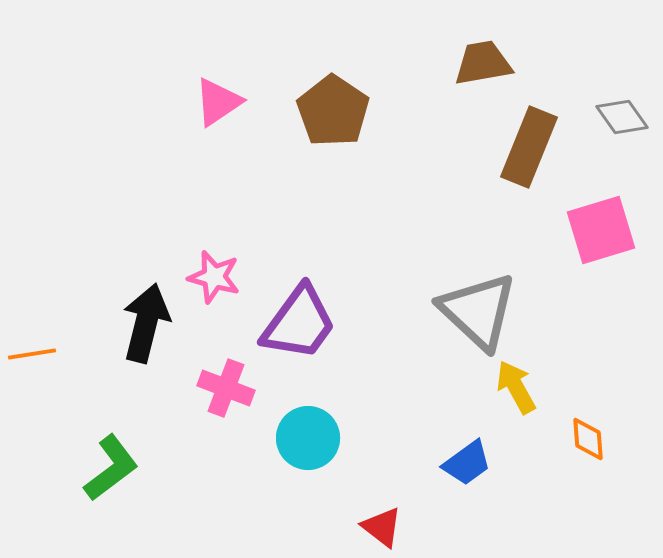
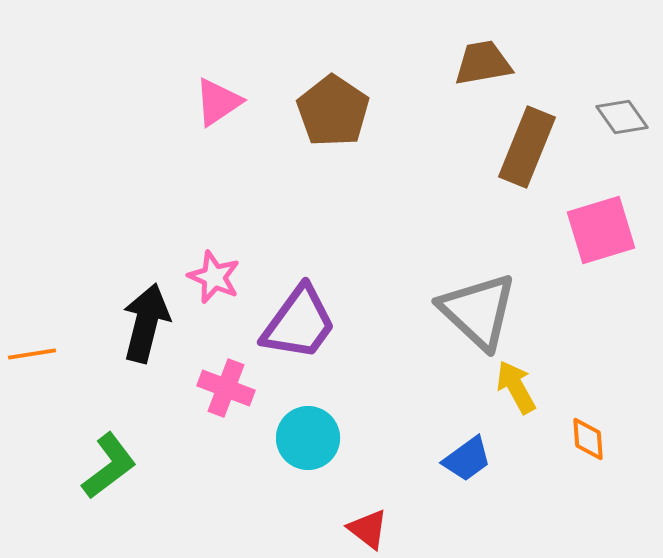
brown rectangle: moved 2 px left
pink star: rotated 8 degrees clockwise
blue trapezoid: moved 4 px up
green L-shape: moved 2 px left, 2 px up
red triangle: moved 14 px left, 2 px down
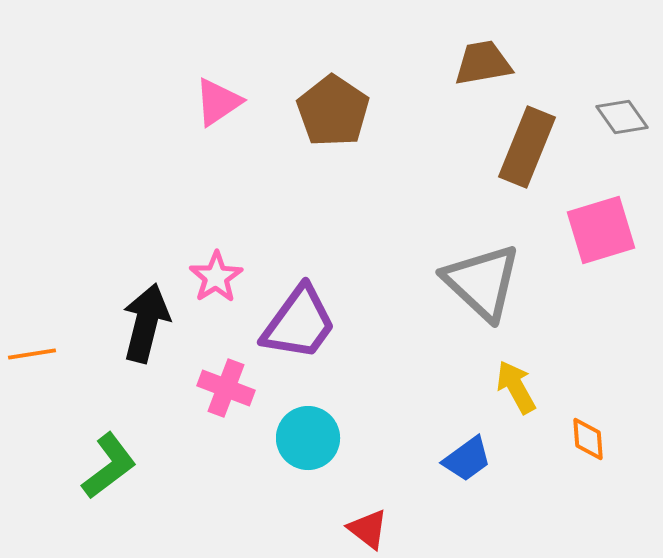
pink star: moved 2 px right; rotated 16 degrees clockwise
gray triangle: moved 4 px right, 29 px up
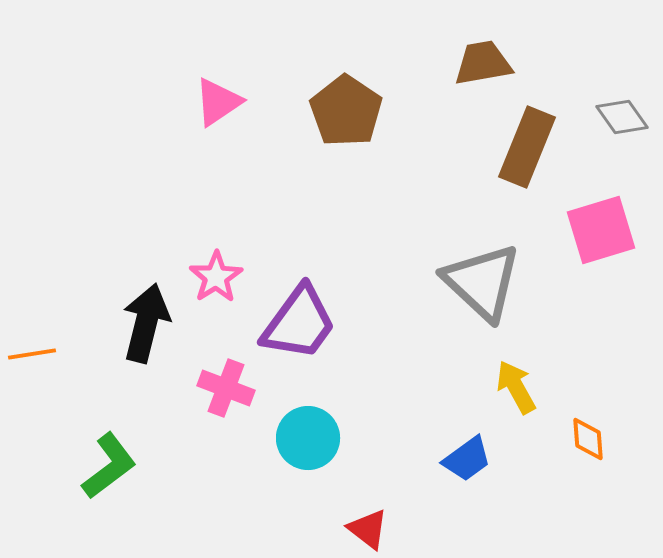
brown pentagon: moved 13 px right
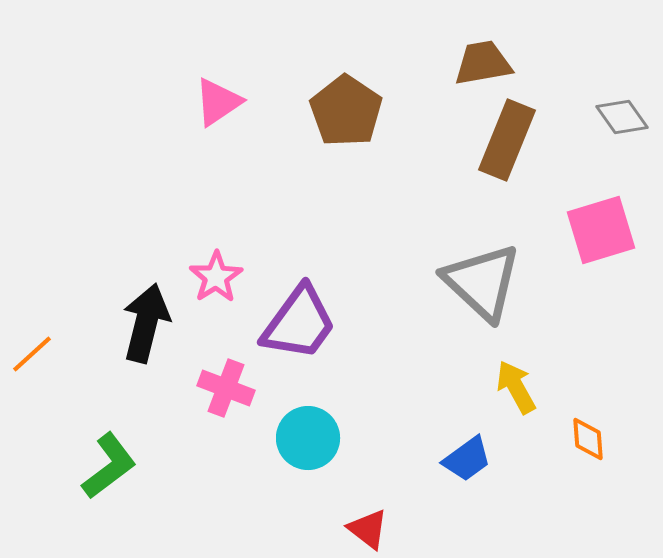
brown rectangle: moved 20 px left, 7 px up
orange line: rotated 33 degrees counterclockwise
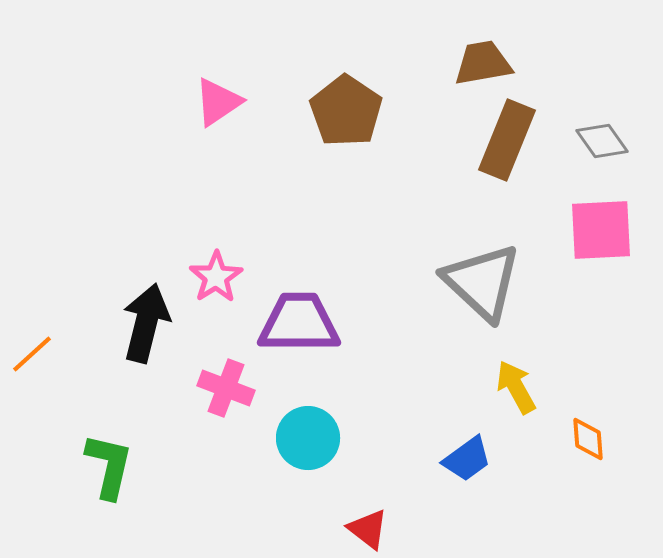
gray diamond: moved 20 px left, 24 px down
pink square: rotated 14 degrees clockwise
purple trapezoid: rotated 126 degrees counterclockwise
green L-shape: rotated 40 degrees counterclockwise
